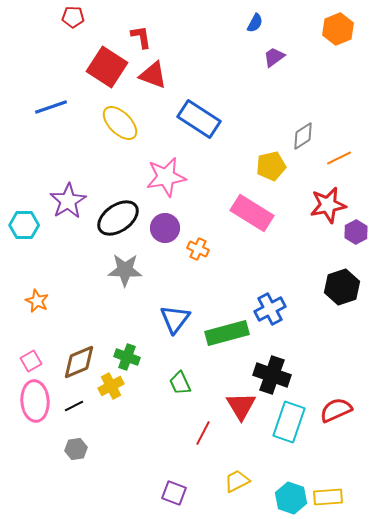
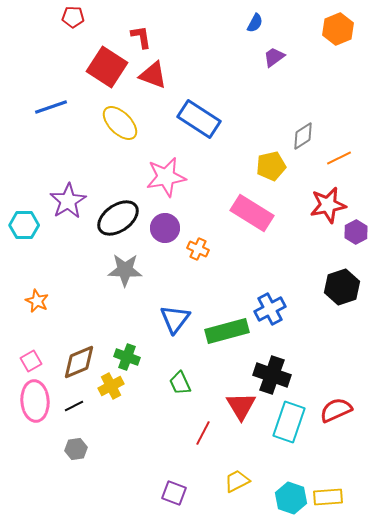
green rectangle at (227, 333): moved 2 px up
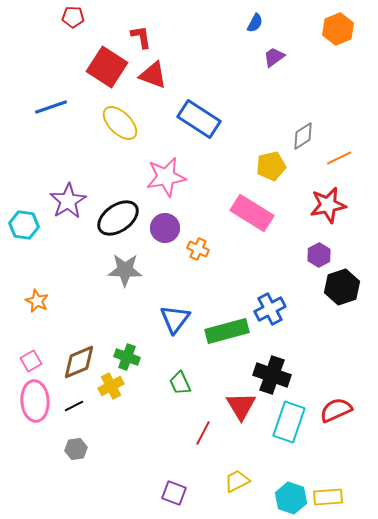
cyan hexagon at (24, 225): rotated 8 degrees clockwise
purple hexagon at (356, 232): moved 37 px left, 23 px down
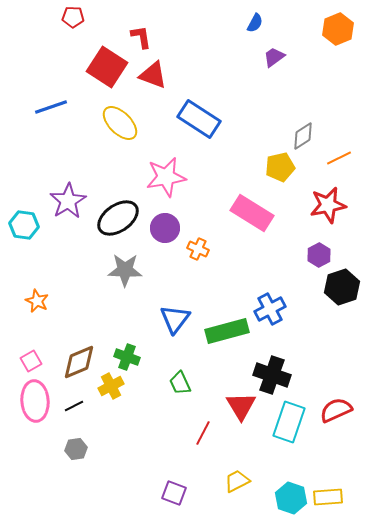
yellow pentagon at (271, 166): moved 9 px right, 1 px down
